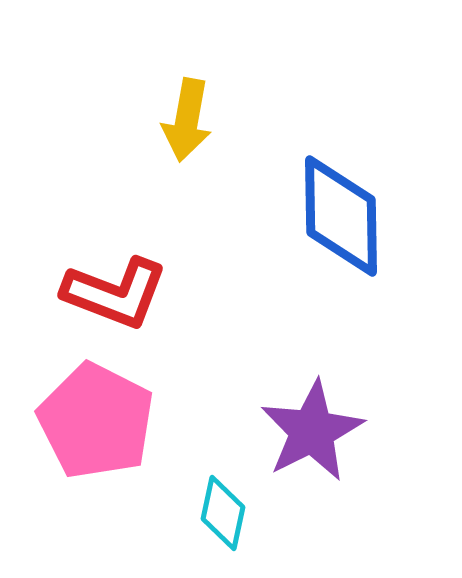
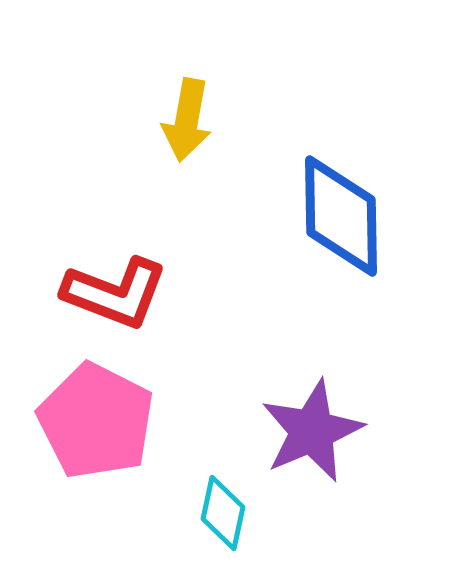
purple star: rotated 4 degrees clockwise
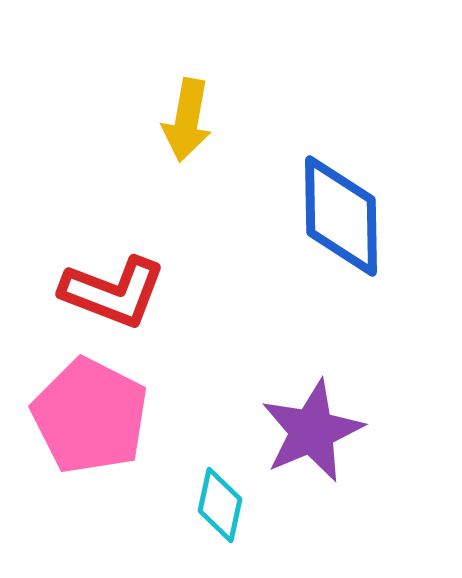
red L-shape: moved 2 px left, 1 px up
pink pentagon: moved 6 px left, 5 px up
cyan diamond: moved 3 px left, 8 px up
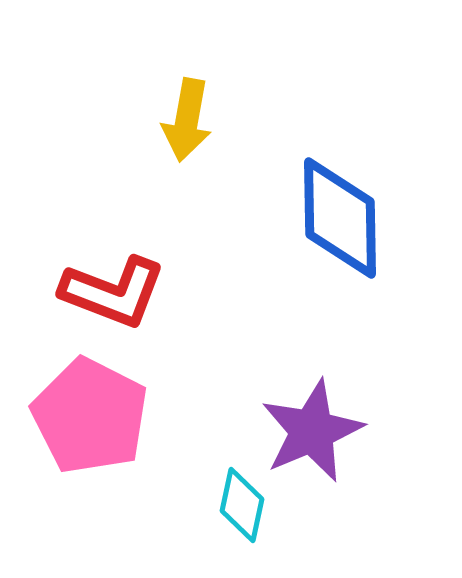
blue diamond: moved 1 px left, 2 px down
cyan diamond: moved 22 px right
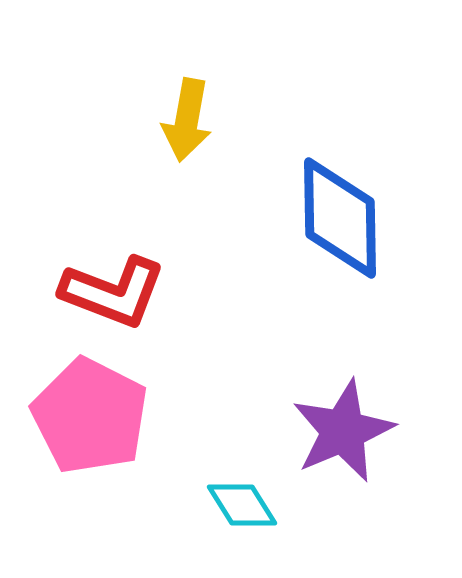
purple star: moved 31 px right
cyan diamond: rotated 44 degrees counterclockwise
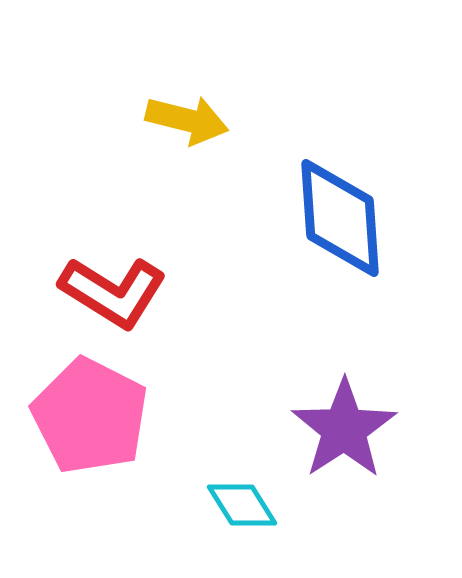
yellow arrow: rotated 86 degrees counterclockwise
blue diamond: rotated 3 degrees counterclockwise
red L-shape: rotated 11 degrees clockwise
purple star: moved 1 px right, 2 px up; rotated 10 degrees counterclockwise
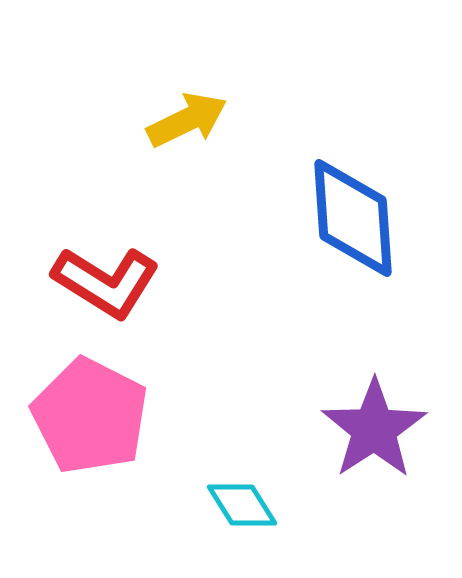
yellow arrow: rotated 40 degrees counterclockwise
blue diamond: moved 13 px right
red L-shape: moved 7 px left, 10 px up
purple star: moved 30 px right
